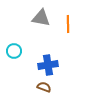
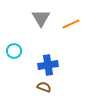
gray triangle: rotated 48 degrees clockwise
orange line: moved 3 px right; rotated 66 degrees clockwise
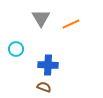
cyan circle: moved 2 px right, 2 px up
blue cross: rotated 12 degrees clockwise
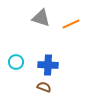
gray triangle: rotated 42 degrees counterclockwise
cyan circle: moved 13 px down
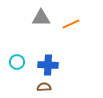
gray triangle: rotated 18 degrees counterclockwise
cyan circle: moved 1 px right
brown semicircle: rotated 24 degrees counterclockwise
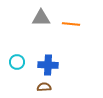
orange line: rotated 30 degrees clockwise
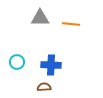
gray triangle: moved 1 px left
blue cross: moved 3 px right
